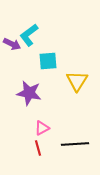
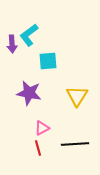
purple arrow: rotated 60 degrees clockwise
yellow triangle: moved 15 px down
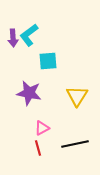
purple arrow: moved 1 px right, 6 px up
black line: rotated 8 degrees counterclockwise
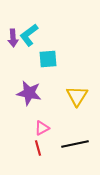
cyan square: moved 2 px up
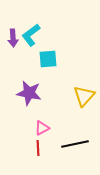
cyan L-shape: moved 2 px right
yellow triangle: moved 7 px right; rotated 10 degrees clockwise
red line: rotated 14 degrees clockwise
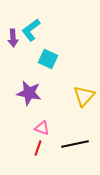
cyan L-shape: moved 5 px up
cyan square: rotated 30 degrees clockwise
pink triangle: rotated 49 degrees clockwise
red line: rotated 21 degrees clockwise
